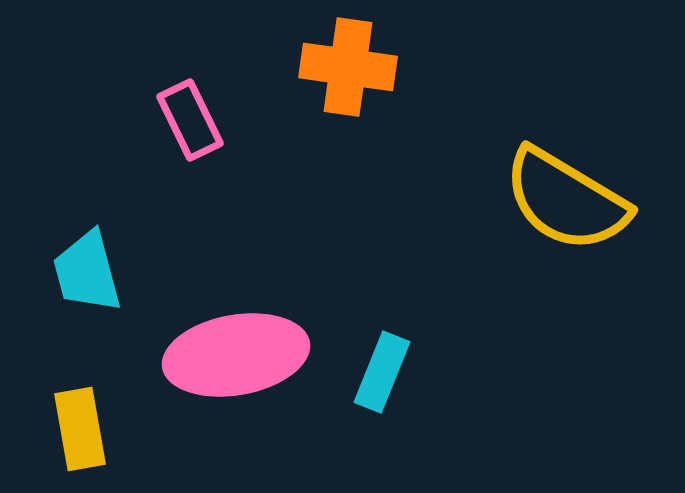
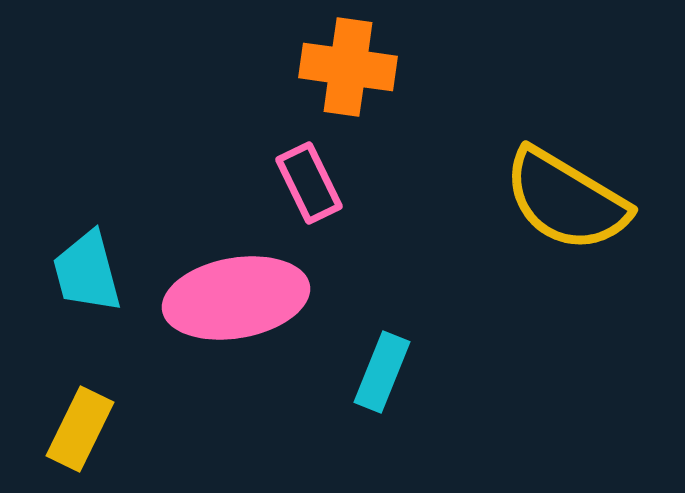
pink rectangle: moved 119 px right, 63 px down
pink ellipse: moved 57 px up
yellow rectangle: rotated 36 degrees clockwise
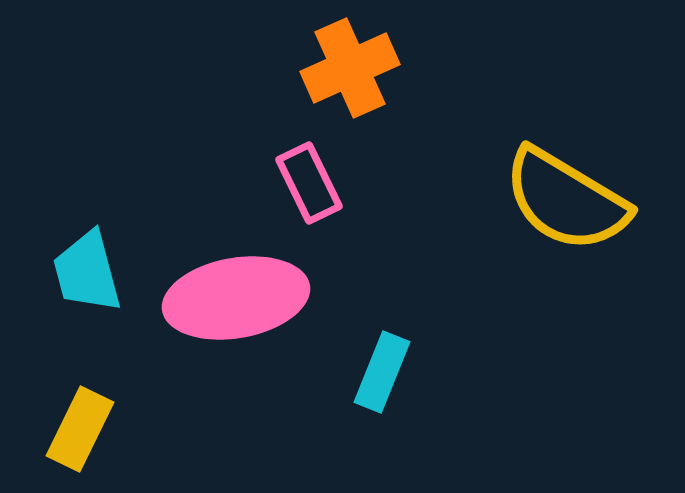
orange cross: moved 2 px right, 1 px down; rotated 32 degrees counterclockwise
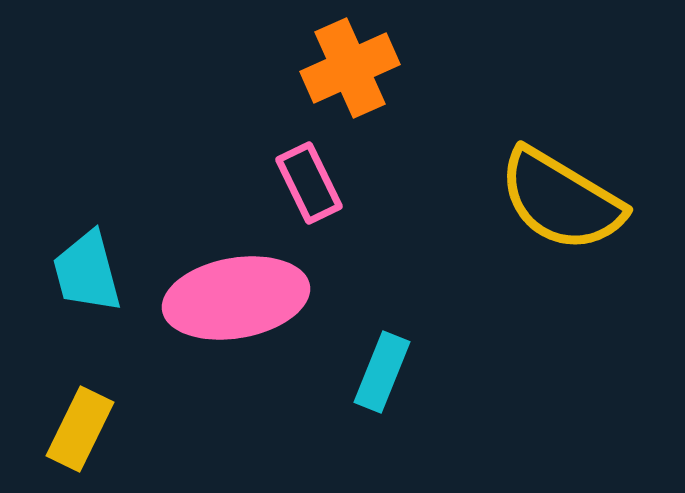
yellow semicircle: moved 5 px left
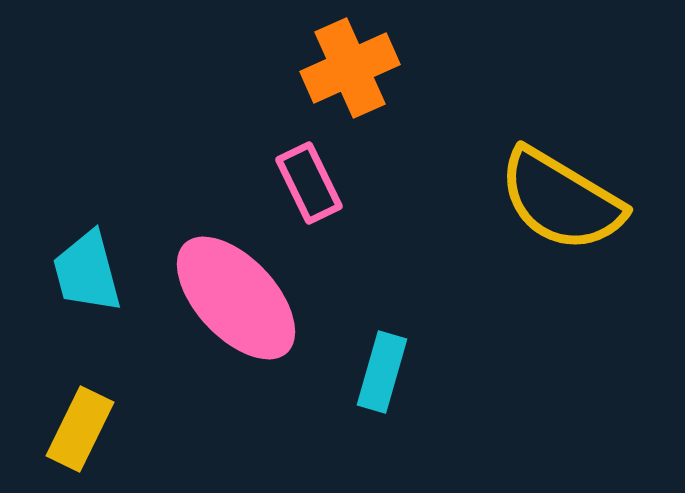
pink ellipse: rotated 57 degrees clockwise
cyan rectangle: rotated 6 degrees counterclockwise
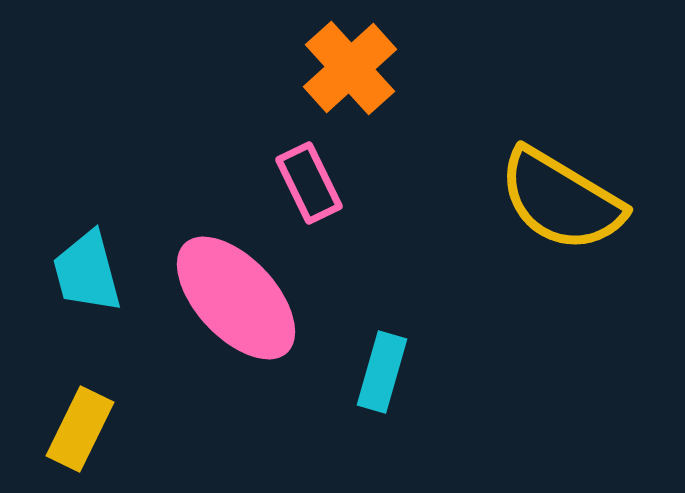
orange cross: rotated 18 degrees counterclockwise
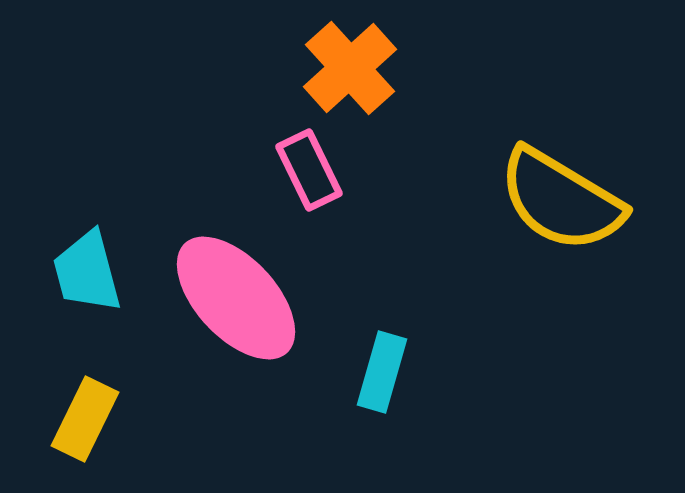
pink rectangle: moved 13 px up
yellow rectangle: moved 5 px right, 10 px up
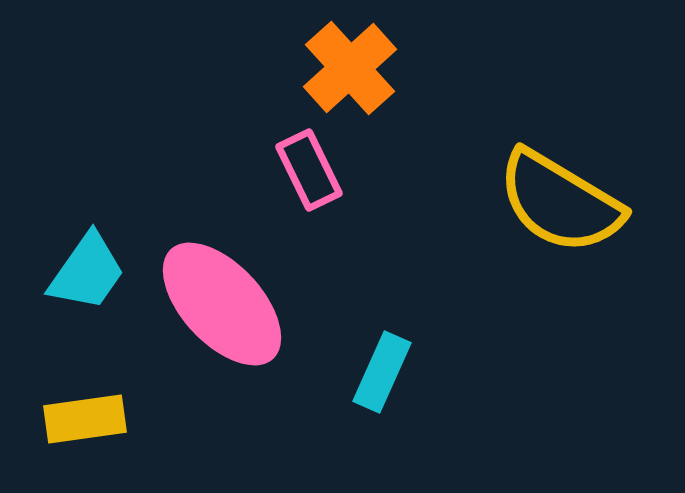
yellow semicircle: moved 1 px left, 2 px down
cyan trapezoid: rotated 130 degrees counterclockwise
pink ellipse: moved 14 px left, 6 px down
cyan rectangle: rotated 8 degrees clockwise
yellow rectangle: rotated 56 degrees clockwise
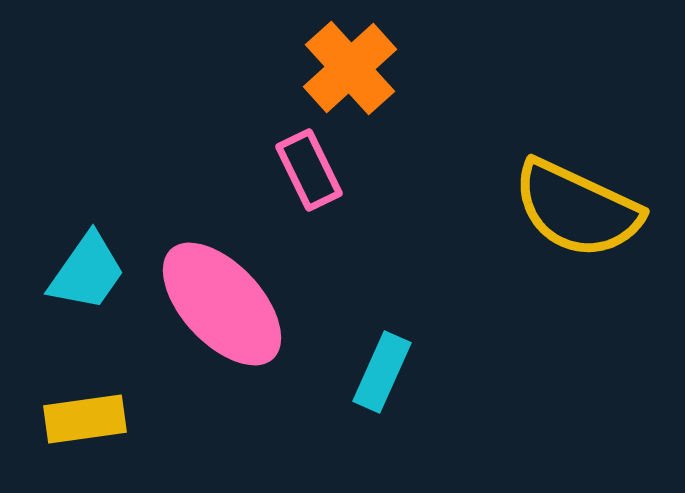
yellow semicircle: moved 17 px right, 7 px down; rotated 6 degrees counterclockwise
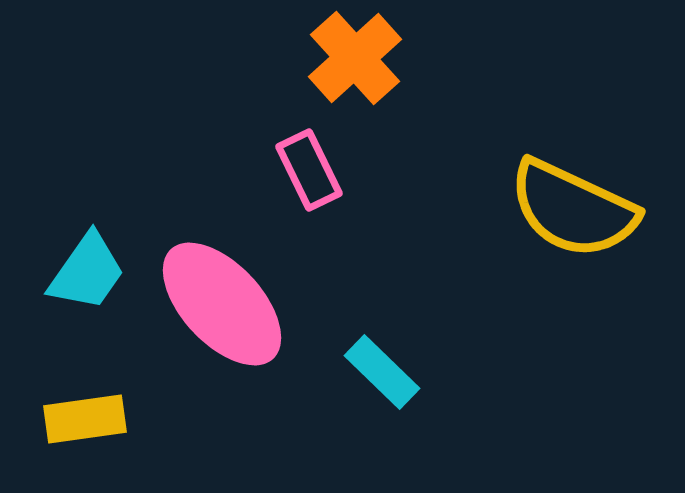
orange cross: moved 5 px right, 10 px up
yellow semicircle: moved 4 px left
cyan rectangle: rotated 70 degrees counterclockwise
